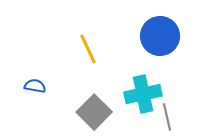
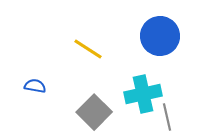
yellow line: rotated 32 degrees counterclockwise
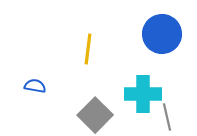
blue circle: moved 2 px right, 2 px up
yellow line: rotated 64 degrees clockwise
cyan cross: rotated 12 degrees clockwise
gray square: moved 1 px right, 3 px down
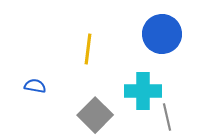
cyan cross: moved 3 px up
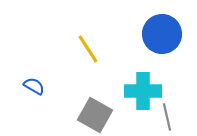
yellow line: rotated 40 degrees counterclockwise
blue semicircle: moved 1 px left; rotated 20 degrees clockwise
gray square: rotated 16 degrees counterclockwise
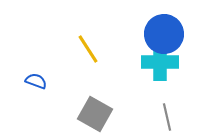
blue circle: moved 2 px right
blue semicircle: moved 2 px right, 5 px up; rotated 10 degrees counterclockwise
cyan cross: moved 17 px right, 29 px up
gray square: moved 1 px up
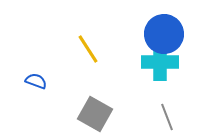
gray line: rotated 8 degrees counterclockwise
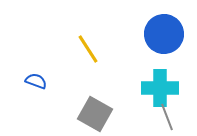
cyan cross: moved 26 px down
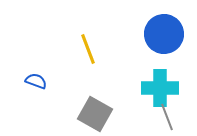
yellow line: rotated 12 degrees clockwise
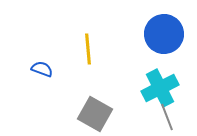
yellow line: rotated 16 degrees clockwise
blue semicircle: moved 6 px right, 12 px up
cyan cross: rotated 27 degrees counterclockwise
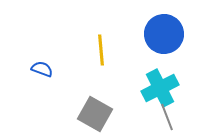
yellow line: moved 13 px right, 1 px down
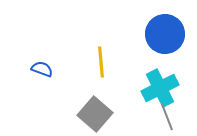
blue circle: moved 1 px right
yellow line: moved 12 px down
gray square: rotated 12 degrees clockwise
